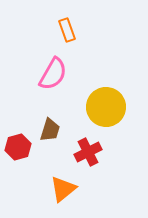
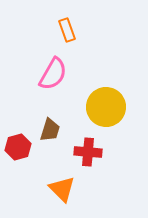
red cross: rotated 32 degrees clockwise
orange triangle: moved 1 px left; rotated 36 degrees counterclockwise
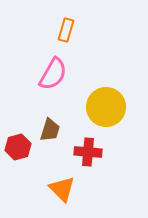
orange rectangle: moved 1 px left; rotated 35 degrees clockwise
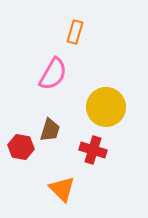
orange rectangle: moved 9 px right, 2 px down
red hexagon: moved 3 px right; rotated 25 degrees clockwise
red cross: moved 5 px right, 2 px up; rotated 12 degrees clockwise
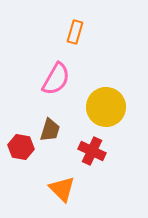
pink semicircle: moved 3 px right, 5 px down
red cross: moved 1 px left, 1 px down; rotated 8 degrees clockwise
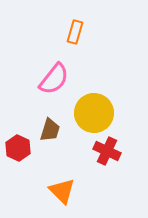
pink semicircle: moved 2 px left; rotated 8 degrees clockwise
yellow circle: moved 12 px left, 6 px down
red hexagon: moved 3 px left, 1 px down; rotated 15 degrees clockwise
red cross: moved 15 px right
orange triangle: moved 2 px down
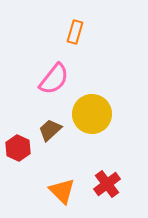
yellow circle: moved 2 px left, 1 px down
brown trapezoid: rotated 150 degrees counterclockwise
red cross: moved 33 px down; rotated 28 degrees clockwise
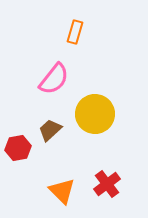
yellow circle: moved 3 px right
red hexagon: rotated 25 degrees clockwise
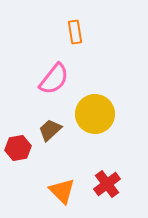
orange rectangle: rotated 25 degrees counterclockwise
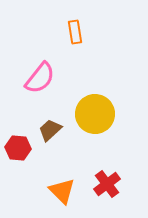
pink semicircle: moved 14 px left, 1 px up
red hexagon: rotated 15 degrees clockwise
